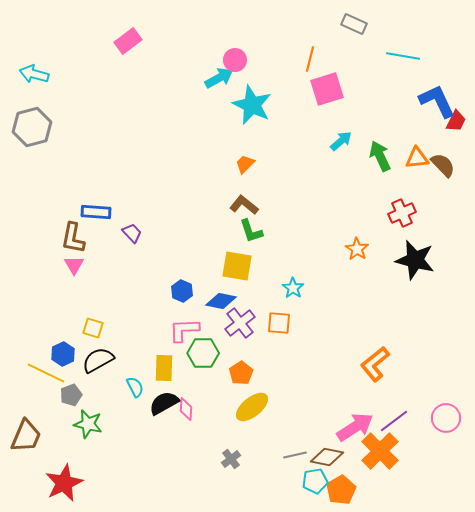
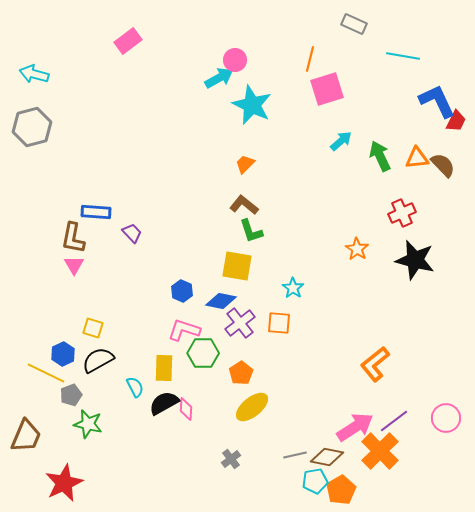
pink L-shape at (184, 330): rotated 20 degrees clockwise
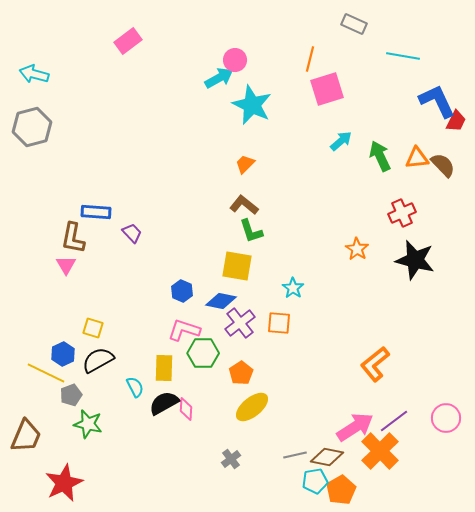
pink triangle at (74, 265): moved 8 px left
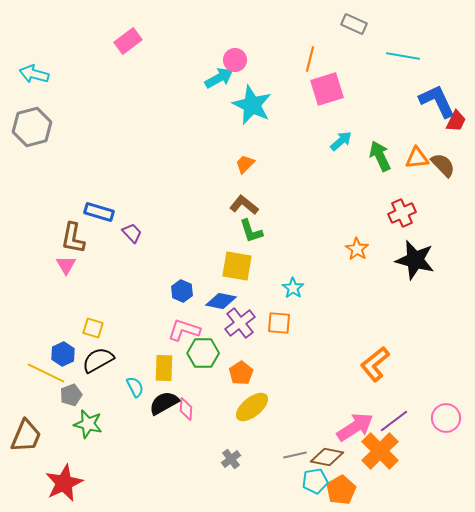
blue rectangle at (96, 212): moved 3 px right; rotated 12 degrees clockwise
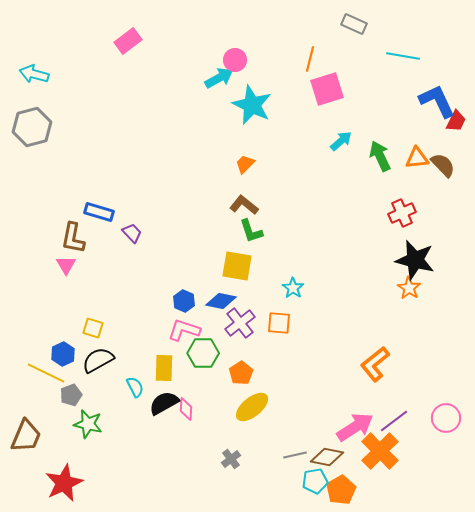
orange star at (357, 249): moved 52 px right, 39 px down
blue hexagon at (182, 291): moved 2 px right, 10 px down
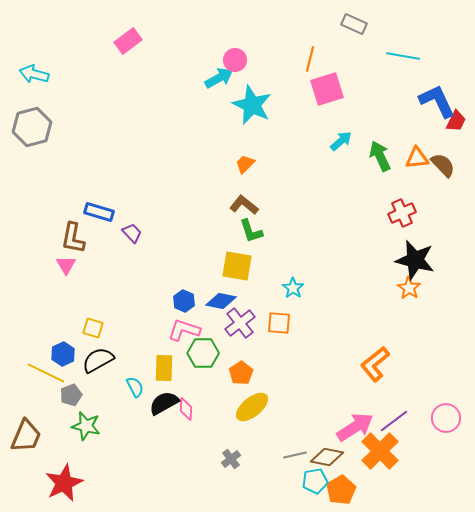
green star at (88, 424): moved 2 px left, 2 px down
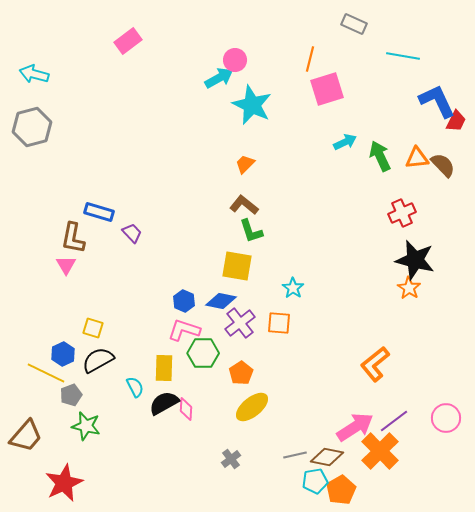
cyan arrow at (341, 141): moved 4 px right, 1 px down; rotated 15 degrees clockwise
brown trapezoid at (26, 436): rotated 18 degrees clockwise
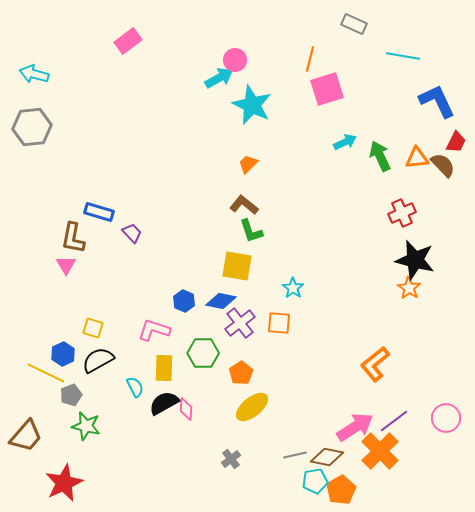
red trapezoid at (456, 121): moved 21 px down
gray hexagon at (32, 127): rotated 9 degrees clockwise
orange trapezoid at (245, 164): moved 3 px right
pink L-shape at (184, 330): moved 30 px left
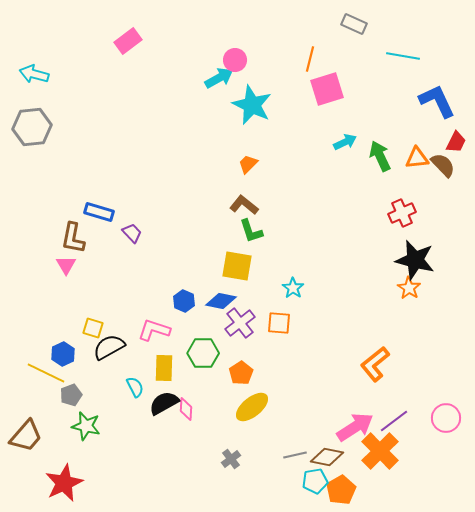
black semicircle at (98, 360): moved 11 px right, 13 px up
